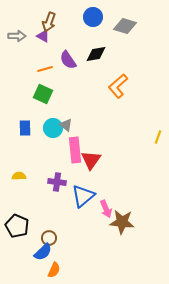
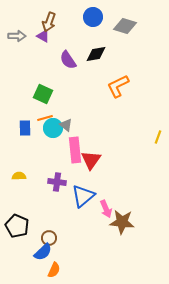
orange line: moved 49 px down
orange L-shape: rotated 15 degrees clockwise
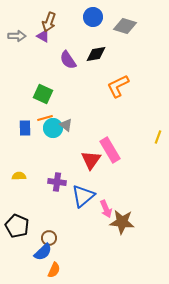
pink rectangle: moved 35 px right; rotated 25 degrees counterclockwise
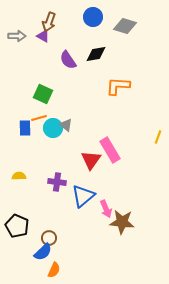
orange L-shape: rotated 30 degrees clockwise
orange line: moved 6 px left
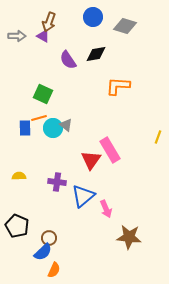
brown star: moved 7 px right, 15 px down
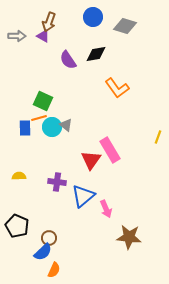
orange L-shape: moved 1 px left, 2 px down; rotated 130 degrees counterclockwise
green square: moved 7 px down
cyan circle: moved 1 px left, 1 px up
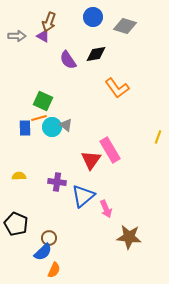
black pentagon: moved 1 px left, 2 px up
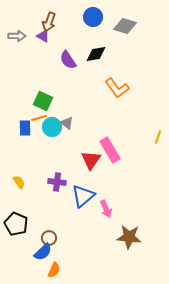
gray triangle: moved 1 px right, 2 px up
yellow semicircle: moved 6 px down; rotated 56 degrees clockwise
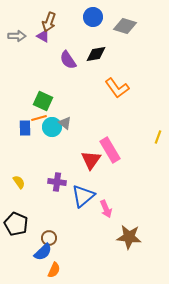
gray triangle: moved 2 px left
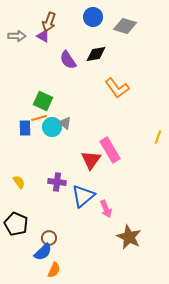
brown star: rotated 20 degrees clockwise
